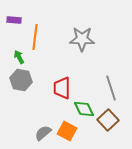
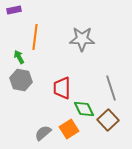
purple rectangle: moved 10 px up; rotated 16 degrees counterclockwise
orange square: moved 2 px right, 2 px up; rotated 30 degrees clockwise
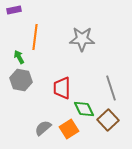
gray semicircle: moved 5 px up
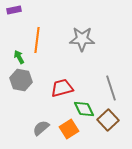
orange line: moved 2 px right, 3 px down
red trapezoid: rotated 75 degrees clockwise
gray semicircle: moved 2 px left
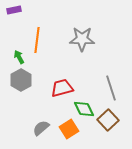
gray hexagon: rotated 20 degrees clockwise
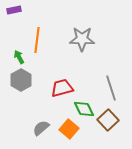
orange square: rotated 18 degrees counterclockwise
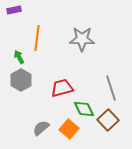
orange line: moved 2 px up
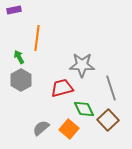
gray star: moved 26 px down
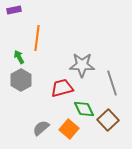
gray line: moved 1 px right, 5 px up
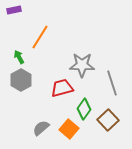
orange line: moved 3 px right, 1 px up; rotated 25 degrees clockwise
green diamond: rotated 60 degrees clockwise
